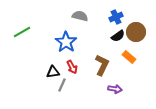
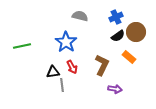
green line: moved 14 px down; rotated 18 degrees clockwise
gray line: rotated 32 degrees counterclockwise
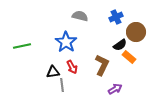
black semicircle: moved 2 px right, 9 px down
purple arrow: rotated 40 degrees counterclockwise
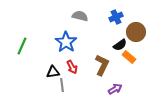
green line: rotated 54 degrees counterclockwise
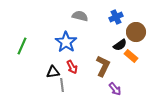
orange rectangle: moved 2 px right, 1 px up
brown L-shape: moved 1 px right, 1 px down
purple arrow: rotated 80 degrees clockwise
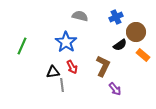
orange rectangle: moved 12 px right, 1 px up
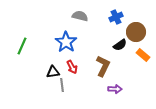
purple arrow: rotated 48 degrees counterclockwise
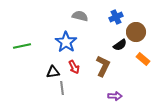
green line: rotated 54 degrees clockwise
orange rectangle: moved 4 px down
red arrow: moved 2 px right
gray line: moved 3 px down
purple arrow: moved 7 px down
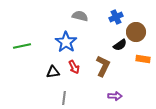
orange rectangle: rotated 32 degrees counterclockwise
gray line: moved 2 px right, 10 px down; rotated 16 degrees clockwise
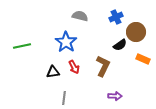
orange rectangle: rotated 16 degrees clockwise
